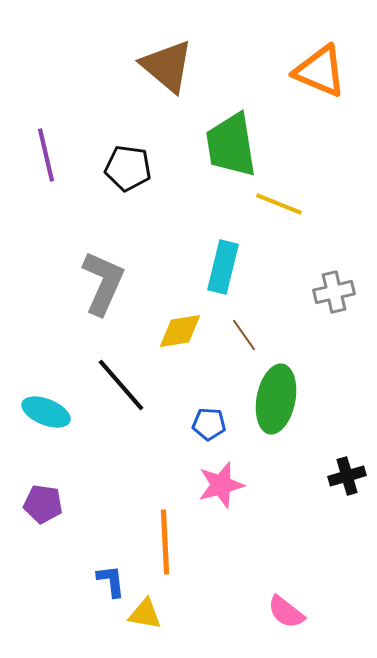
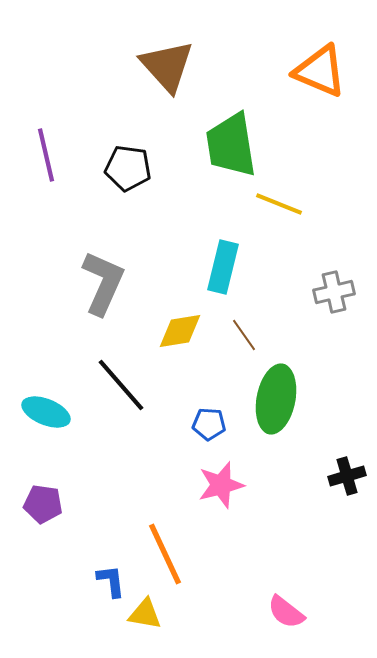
brown triangle: rotated 8 degrees clockwise
orange line: moved 12 px down; rotated 22 degrees counterclockwise
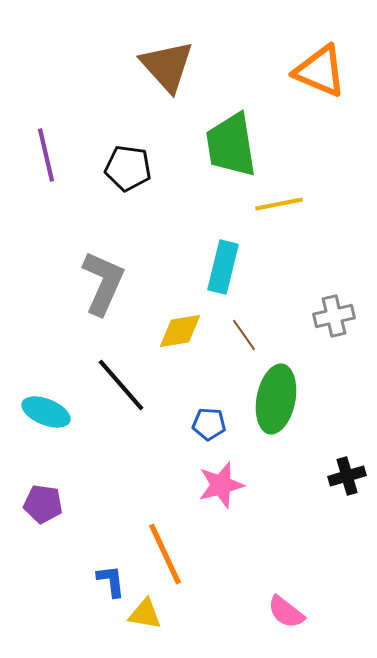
yellow line: rotated 33 degrees counterclockwise
gray cross: moved 24 px down
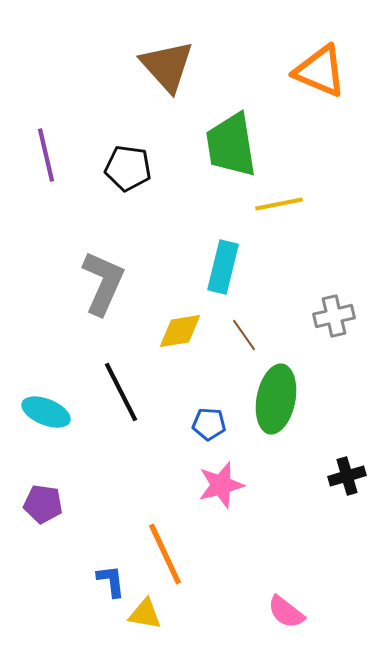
black line: moved 7 px down; rotated 14 degrees clockwise
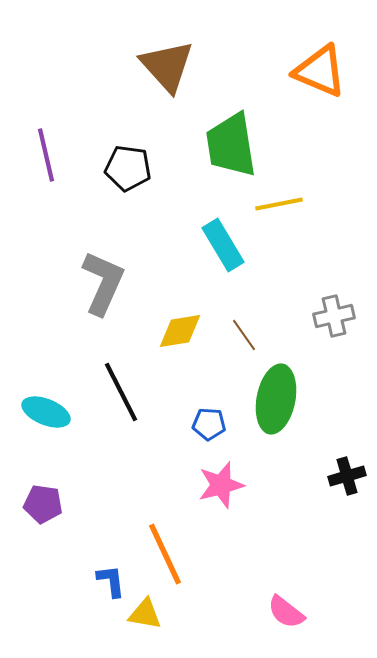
cyan rectangle: moved 22 px up; rotated 45 degrees counterclockwise
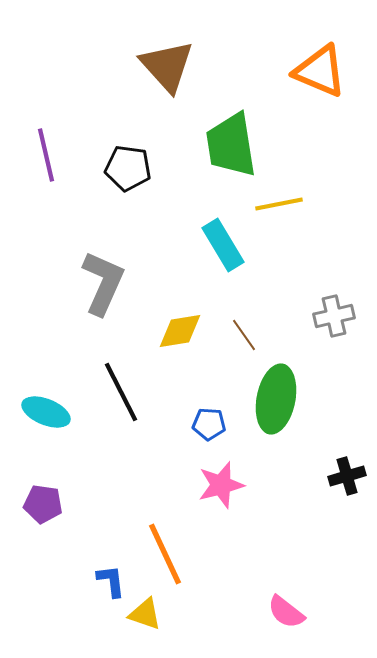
yellow triangle: rotated 9 degrees clockwise
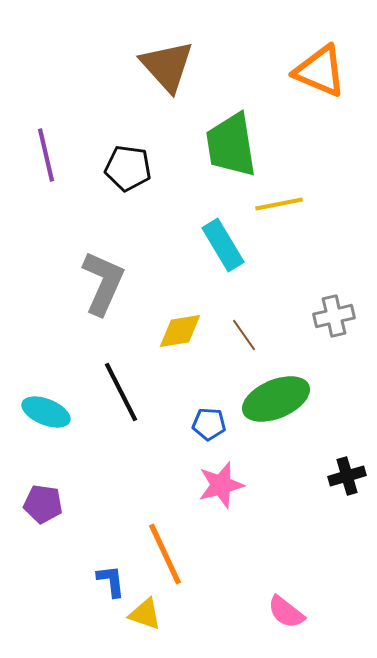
green ellipse: rotated 56 degrees clockwise
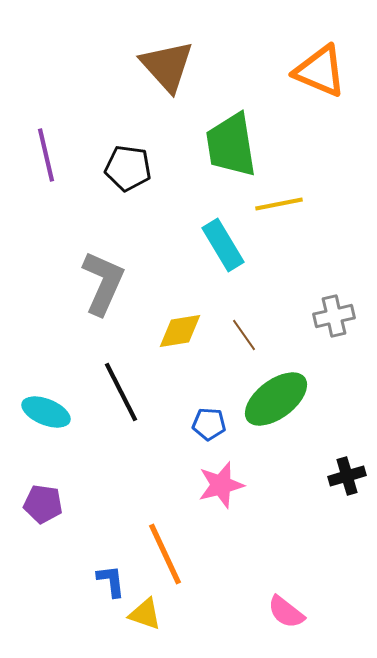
green ellipse: rotated 14 degrees counterclockwise
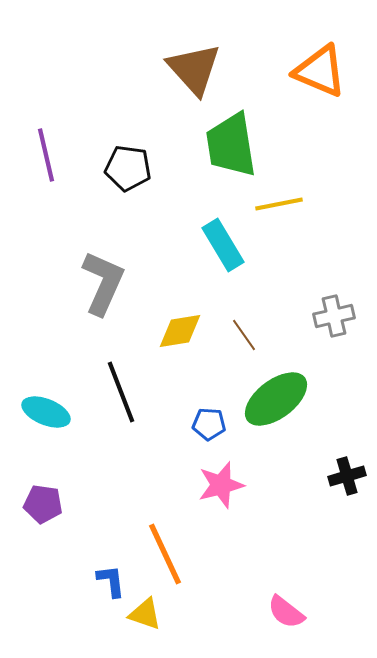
brown triangle: moved 27 px right, 3 px down
black line: rotated 6 degrees clockwise
